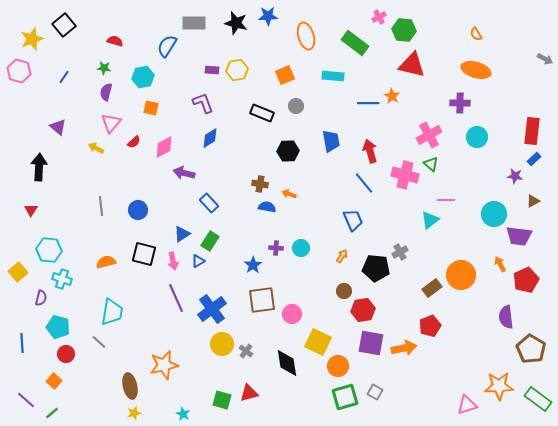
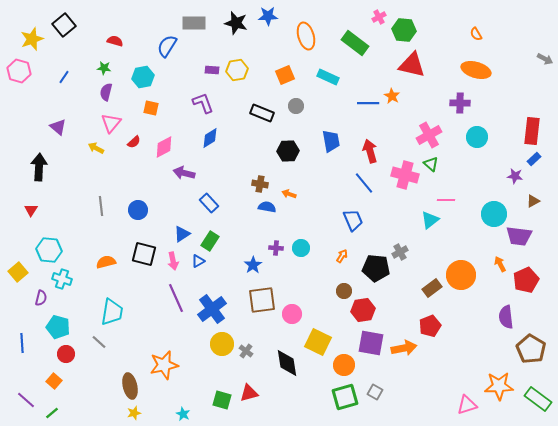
cyan rectangle at (333, 76): moved 5 px left, 1 px down; rotated 20 degrees clockwise
orange circle at (338, 366): moved 6 px right, 1 px up
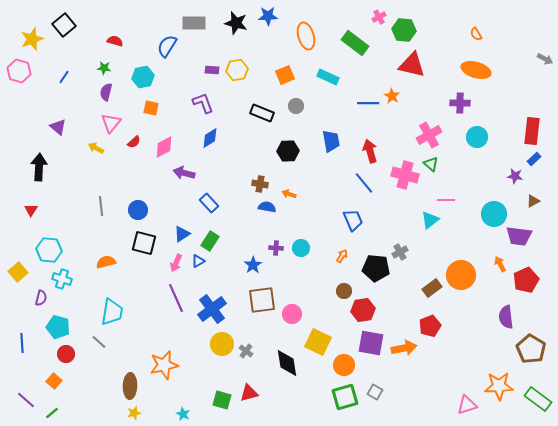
black square at (144, 254): moved 11 px up
pink arrow at (173, 261): moved 3 px right, 2 px down; rotated 36 degrees clockwise
brown ellipse at (130, 386): rotated 15 degrees clockwise
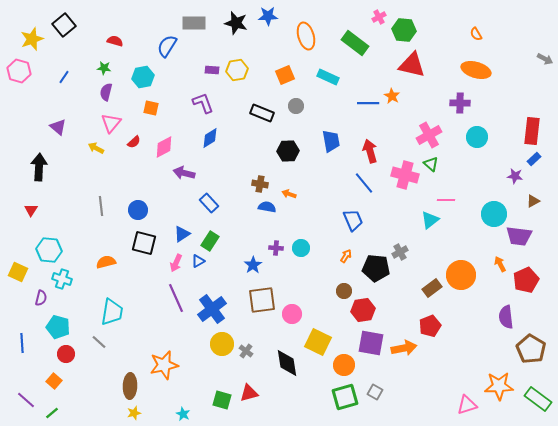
orange arrow at (342, 256): moved 4 px right
yellow square at (18, 272): rotated 24 degrees counterclockwise
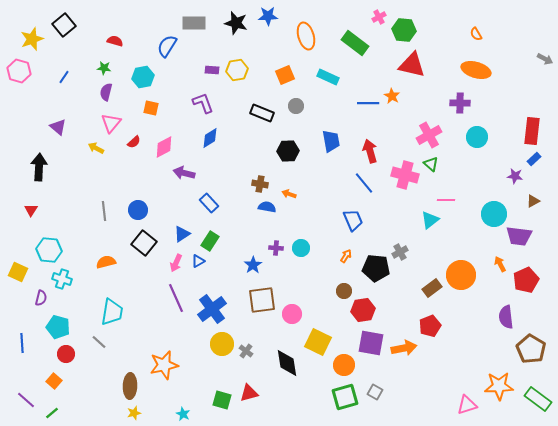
gray line at (101, 206): moved 3 px right, 5 px down
black square at (144, 243): rotated 25 degrees clockwise
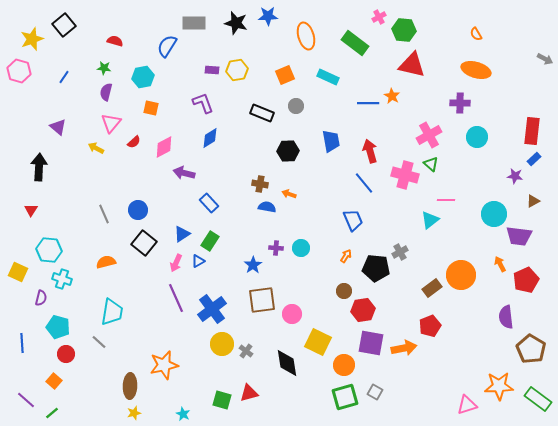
gray line at (104, 211): moved 3 px down; rotated 18 degrees counterclockwise
